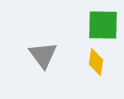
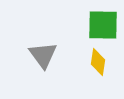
yellow diamond: moved 2 px right
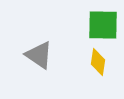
gray triangle: moved 4 px left; rotated 20 degrees counterclockwise
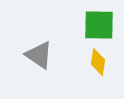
green square: moved 4 px left
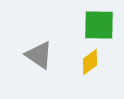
yellow diamond: moved 8 px left; rotated 44 degrees clockwise
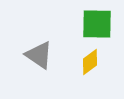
green square: moved 2 px left, 1 px up
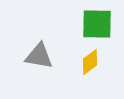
gray triangle: moved 1 px down; rotated 24 degrees counterclockwise
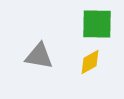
yellow diamond: rotated 8 degrees clockwise
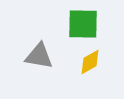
green square: moved 14 px left
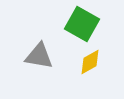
green square: moved 1 px left; rotated 28 degrees clockwise
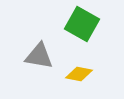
yellow diamond: moved 11 px left, 12 px down; rotated 40 degrees clockwise
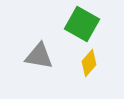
yellow diamond: moved 10 px right, 11 px up; rotated 60 degrees counterclockwise
